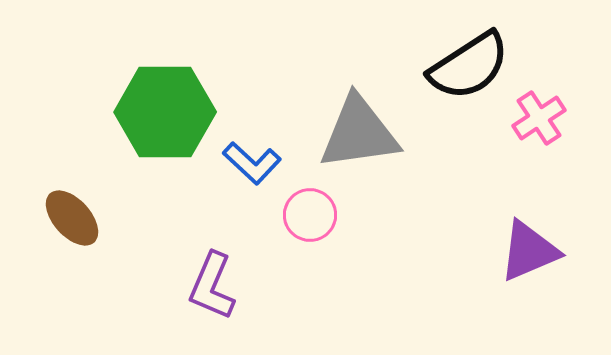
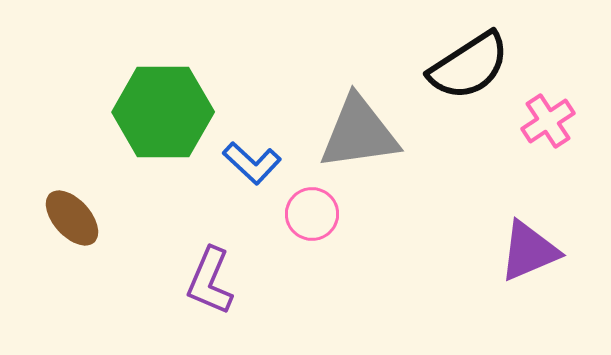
green hexagon: moved 2 px left
pink cross: moved 9 px right, 3 px down
pink circle: moved 2 px right, 1 px up
purple L-shape: moved 2 px left, 5 px up
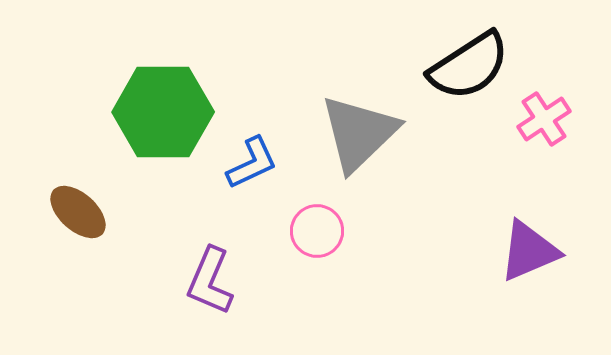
pink cross: moved 4 px left, 2 px up
gray triangle: rotated 36 degrees counterclockwise
blue L-shape: rotated 68 degrees counterclockwise
pink circle: moved 5 px right, 17 px down
brown ellipse: moved 6 px right, 6 px up; rotated 6 degrees counterclockwise
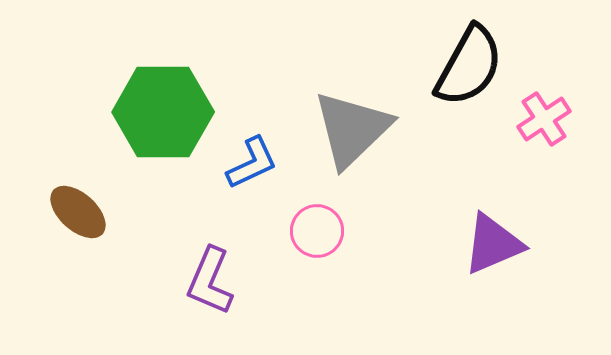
black semicircle: rotated 28 degrees counterclockwise
gray triangle: moved 7 px left, 4 px up
purple triangle: moved 36 px left, 7 px up
